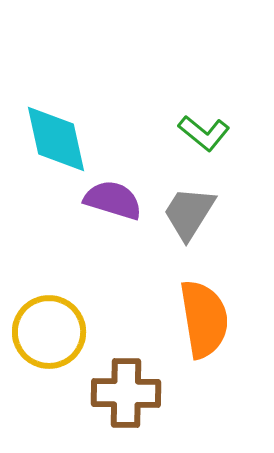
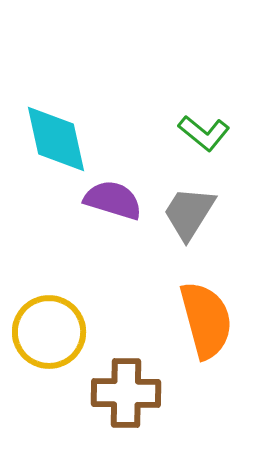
orange semicircle: moved 2 px right, 1 px down; rotated 6 degrees counterclockwise
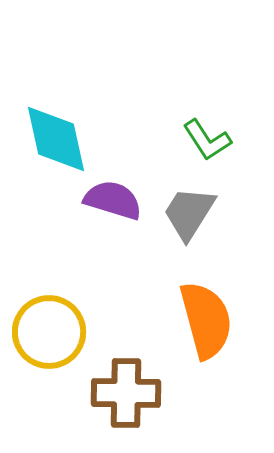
green L-shape: moved 3 px right, 7 px down; rotated 18 degrees clockwise
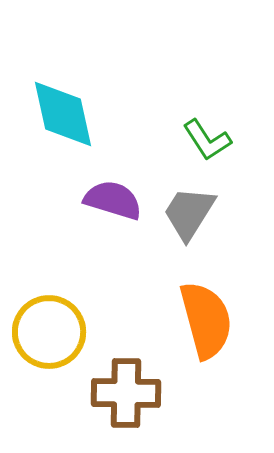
cyan diamond: moved 7 px right, 25 px up
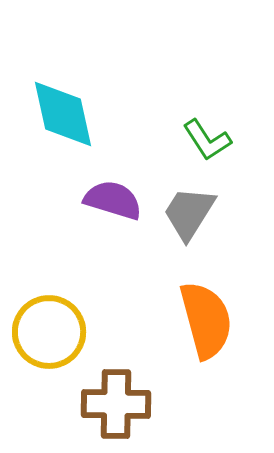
brown cross: moved 10 px left, 11 px down
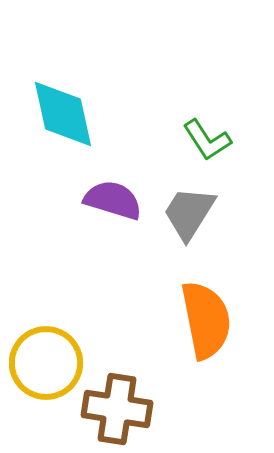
orange semicircle: rotated 4 degrees clockwise
yellow circle: moved 3 px left, 31 px down
brown cross: moved 1 px right, 5 px down; rotated 8 degrees clockwise
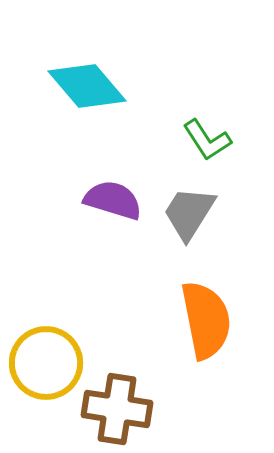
cyan diamond: moved 24 px right, 28 px up; rotated 28 degrees counterclockwise
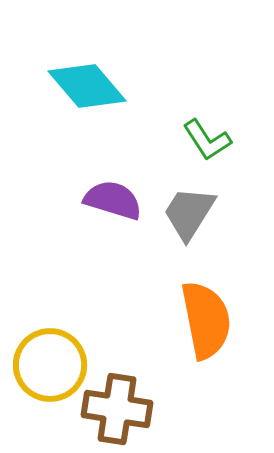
yellow circle: moved 4 px right, 2 px down
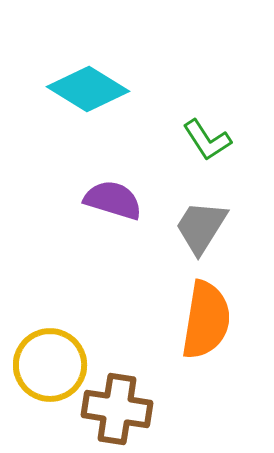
cyan diamond: moved 1 px right, 3 px down; rotated 18 degrees counterclockwise
gray trapezoid: moved 12 px right, 14 px down
orange semicircle: rotated 20 degrees clockwise
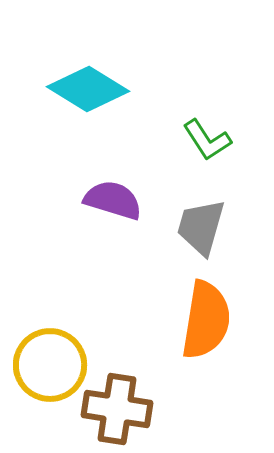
gray trapezoid: rotated 16 degrees counterclockwise
